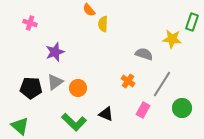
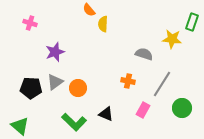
orange cross: rotated 24 degrees counterclockwise
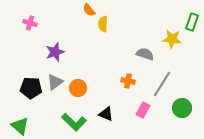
gray semicircle: moved 1 px right
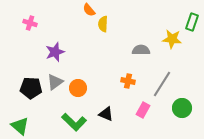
gray semicircle: moved 4 px left, 4 px up; rotated 18 degrees counterclockwise
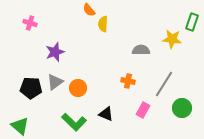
gray line: moved 2 px right
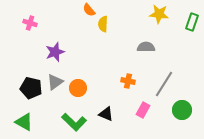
yellow star: moved 13 px left, 25 px up
gray semicircle: moved 5 px right, 3 px up
black pentagon: rotated 10 degrees clockwise
green circle: moved 2 px down
green triangle: moved 4 px right, 4 px up; rotated 12 degrees counterclockwise
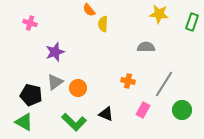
black pentagon: moved 7 px down
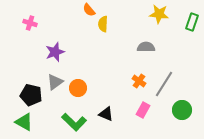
orange cross: moved 11 px right; rotated 24 degrees clockwise
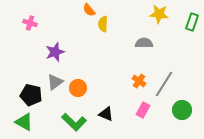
gray semicircle: moved 2 px left, 4 px up
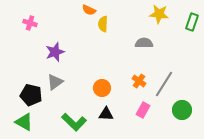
orange semicircle: rotated 24 degrees counterclockwise
orange circle: moved 24 px right
black triangle: rotated 21 degrees counterclockwise
